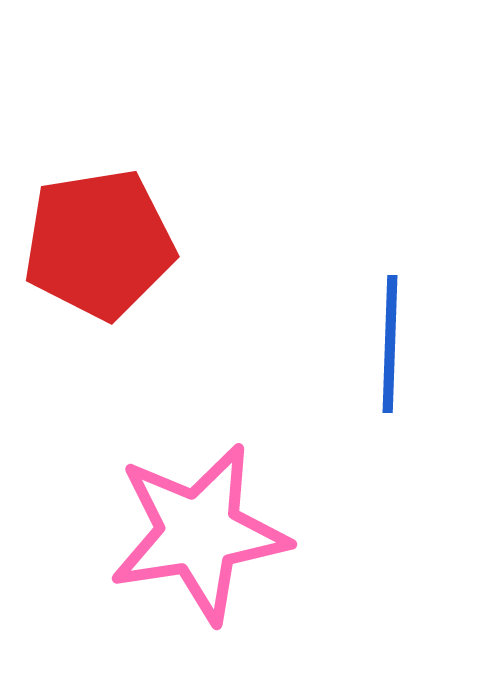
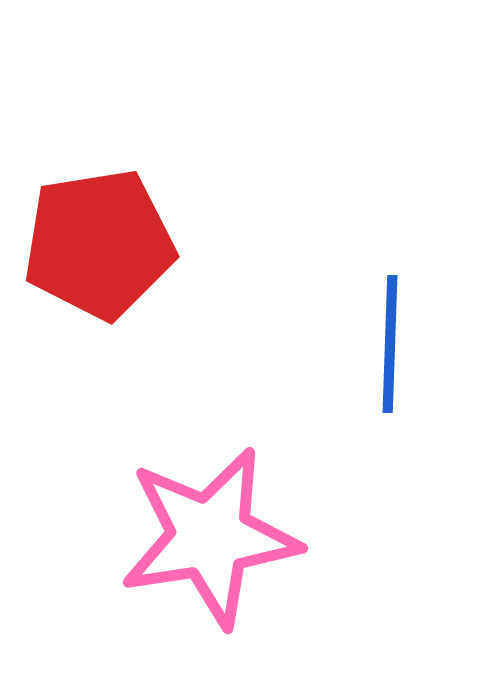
pink star: moved 11 px right, 4 px down
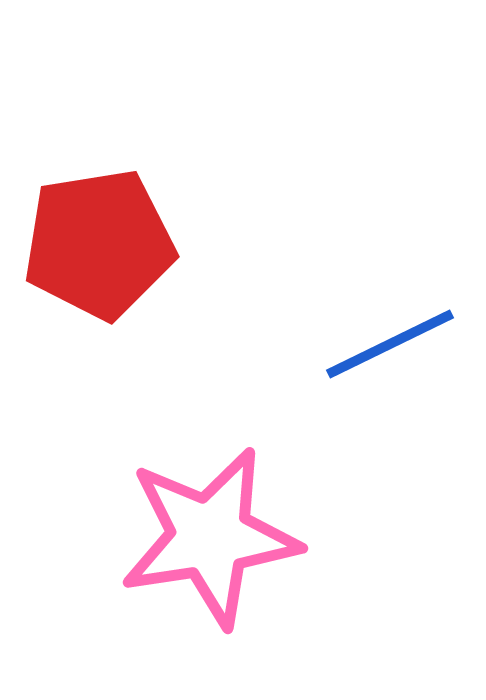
blue line: rotated 62 degrees clockwise
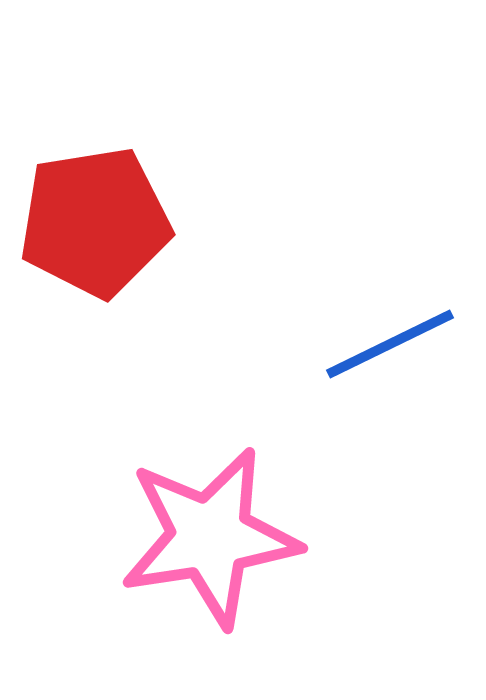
red pentagon: moved 4 px left, 22 px up
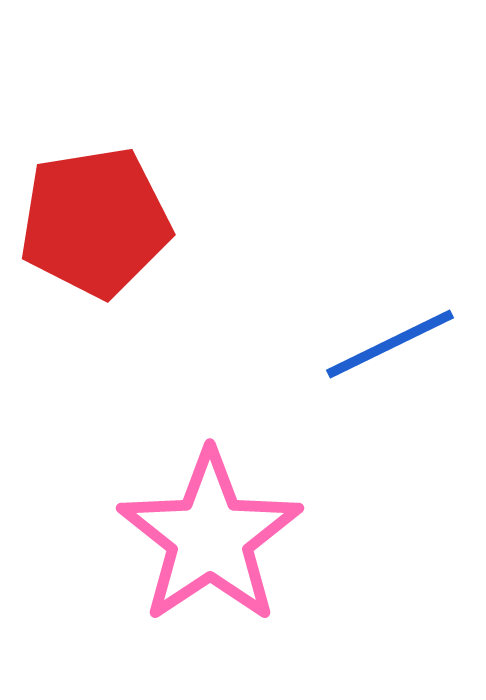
pink star: rotated 25 degrees counterclockwise
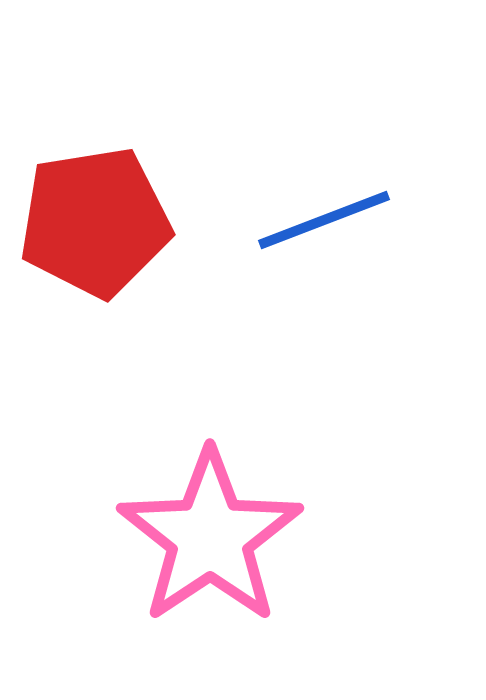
blue line: moved 66 px left, 124 px up; rotated 5 degrees clockwise
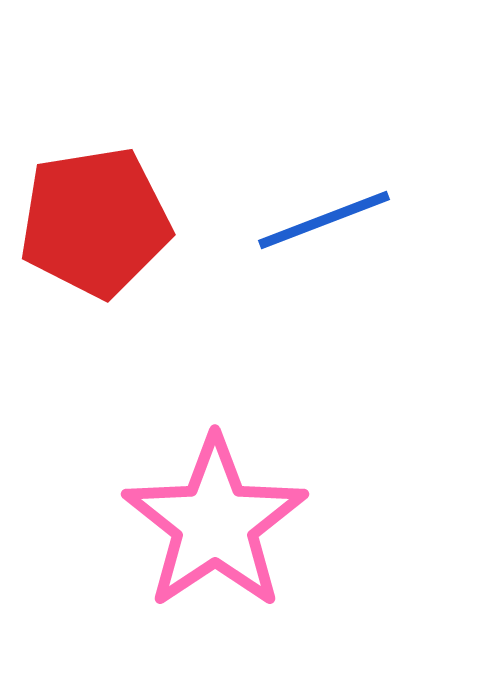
pink star: moved 5 px right, 14 px up
